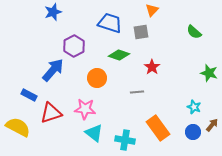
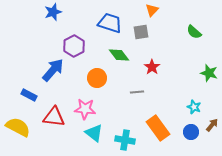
green diamond: rotated 35 degrees clockwise
red triangle: moved 3 px right, 4 px down; rotated 25 degrees clockwise
blue circle: moved 2 px left
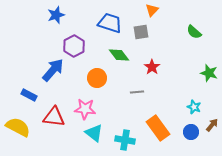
blue star: moved 3 px right, 3 px down
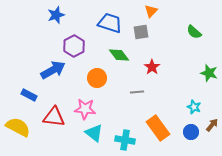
orange triangle: moved 1 px left, 1 px down
blue arrow: rotated 20 degrees clockwise
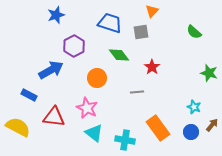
orange triangle: moved 1 px right
blue arrow: moved 2 px left
pink star: moved 2 px right, 1 px up; rotated 20 degrees clockwise
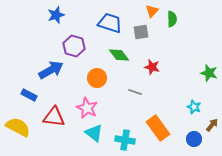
green semicircle: moved 22 px left, 13 px up; rotated 133 degrees counterclockwise
purple hexagon: rotated 15 degrees counterclockwise
red star: rotated 21 degrees counterclockwise
gray line: moved 2 px left; rotated 24 degrees clockwise
blue circle: moved 3 px right, 7 px down
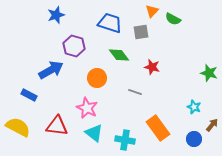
green semicircle: moved 1 px right; rotated 119 degrees clockwise
red triangle: moved 3 px right, 9 px down
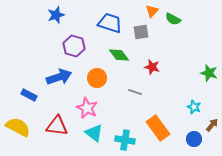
blue arrow: moved 8 px right, 7 px down; rotated 10 degrees clockwise
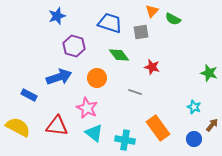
blue star: moved 1 px right, 1 px down
